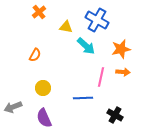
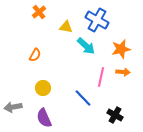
blue line: rotated 48 degrees clockwise
gray arrow: rotated 12 degrees clockwise
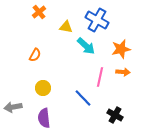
pink line: moved 1 px left
purple semicircle: rotated 18 degrees clockwise
